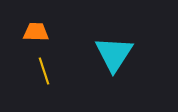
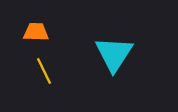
yellow line: rotated 8 degrees counterclockwise
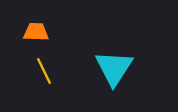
cyan triangle: moved 14 px down
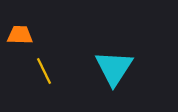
orange trapezoid: moved 16 px left, 3 px down
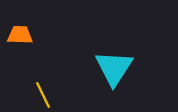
yellow line: moved 1 px left, 24 px down
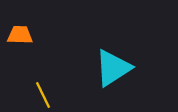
cyan triangle: moved 1 px left; rotated 24 degrees clockwise
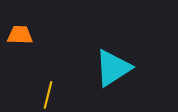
yellow line: moved 5 px right; rotated 40 degrees clockwise
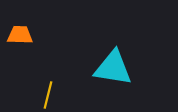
cyan triangle: rotated 42 degrees clockwise
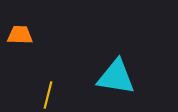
cyan triangle: moved 3 px right, 9 px down
